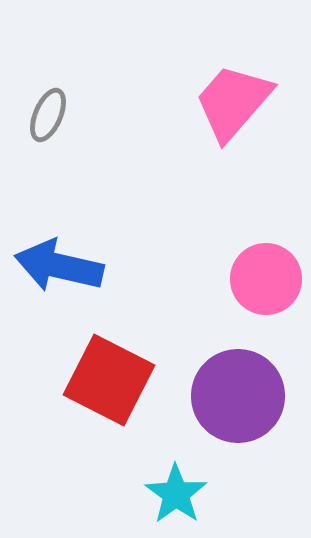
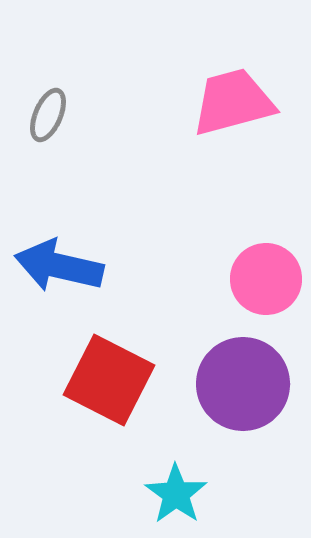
pink trapezoid: rotated 34 degrees clockwise
purple circle: moved 5 px right, 12 px up
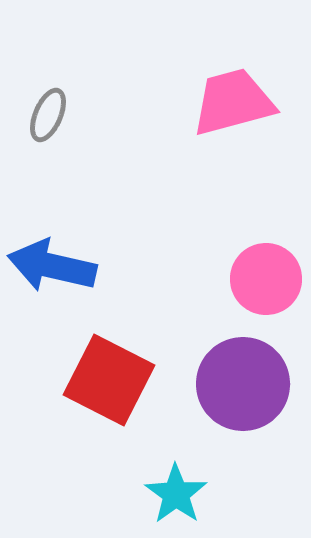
blue arrow: moved 7 px left
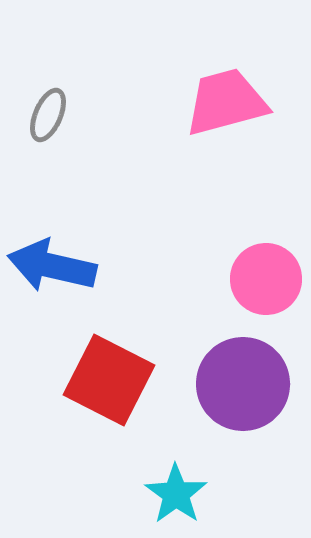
pink trapezoid: moved 7 px left
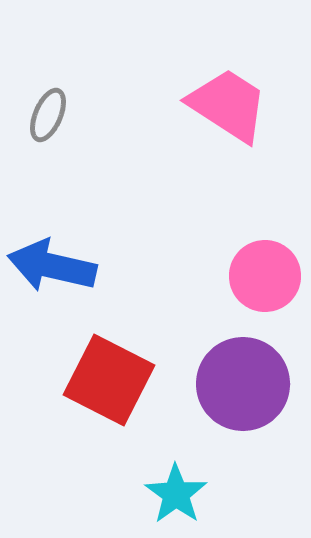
pink trapezoid: moved 2 px right, 3 px down; rotated 48 degrees clockwise
pink circle: moved 1 px left, 3 px up
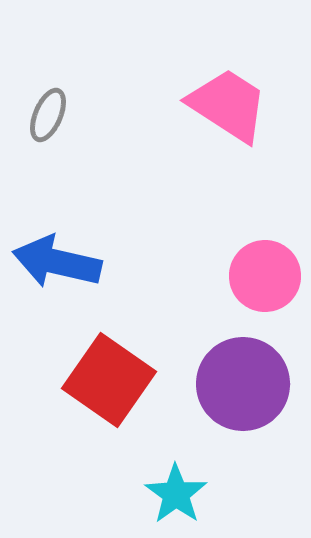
blue arrow: moved 5 px right, 4 px up
red square: rotated 8 degrees clockwise
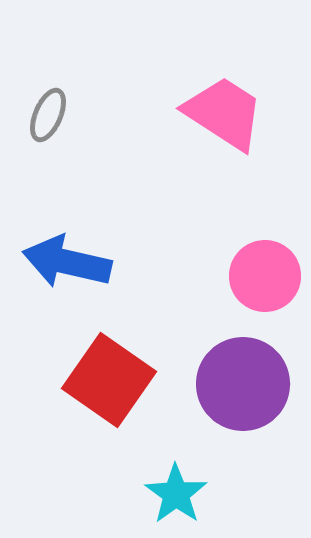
pink trapezoid: moved 4 px left, 8 px down
blue arrow: moved 10 px right
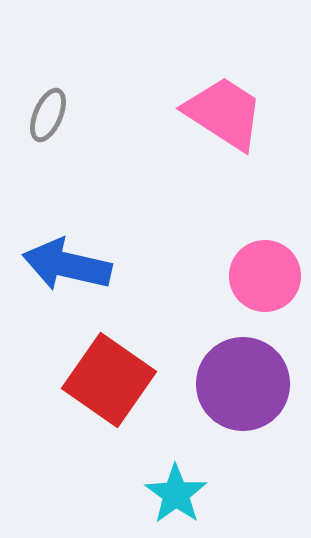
blue arrow: moved 3 px down
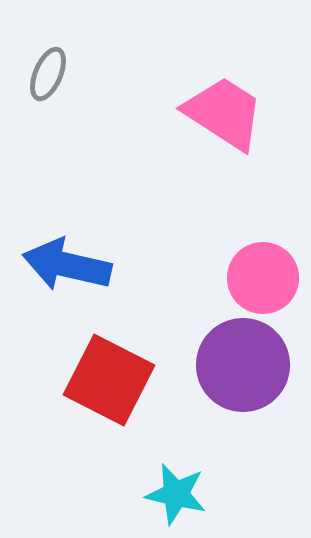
gray ellipse: moved 41 px up
pink circle: moved 2 px left, 2 px down
red square: rotated 8 degrees counterclockwise
purple circle: moved 19 px up
cyan star: rotated 22 degrees counterclockwise
